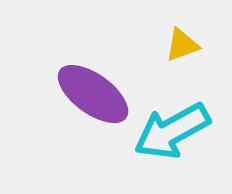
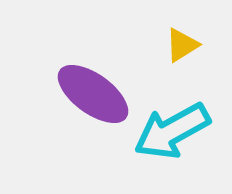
yellow triangle: rotated 12 degrees counterclockwise
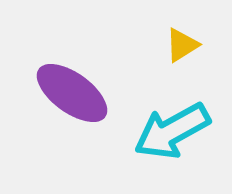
purple ellipse: moved 21 px left, 1 px up
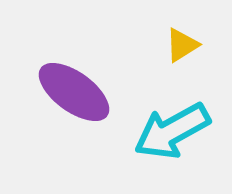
purple ellipse: moved 2 px right, 1 px up
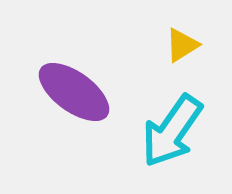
cyan arrow: rotated 26 degrees counterclockwise
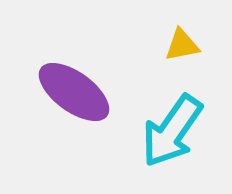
yellow triangle: rotated 21 degrees clockwise
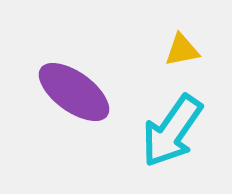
yellow triangle: moved 5 px down
